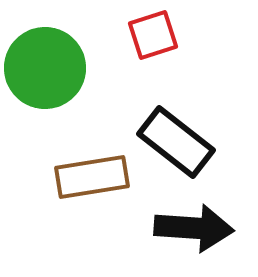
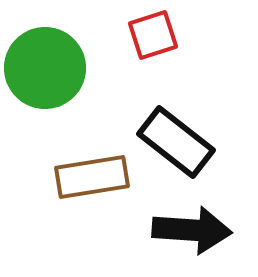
black arrow: moved 2 px left, 2 px down
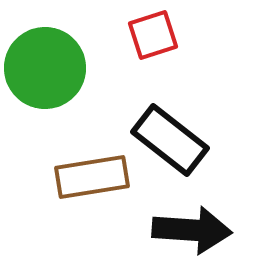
black rectangle: moved 6 px left, 2 px up
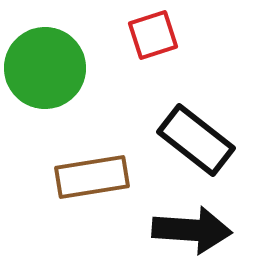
black rectangle: moved 26 px right
